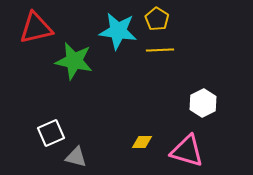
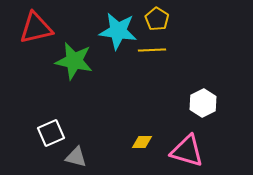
yellow line: moved 8 px left
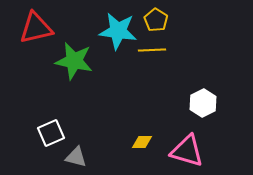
yellow pentagon: moved 1 px left, 1 px down
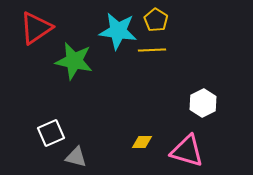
red triangle: rotated 21 degrees counterclockwise
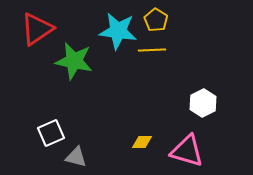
red triangle: moved 1 px right, 1 px down
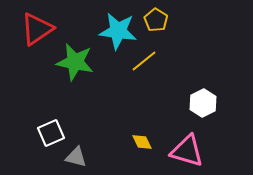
yellow line: moved 8 px left, 11 px down; rotated 36 degrees counterclockwise
green star: moved 1 px right, 1 px down
yellow diamond: rotated 65 degrees clockwise
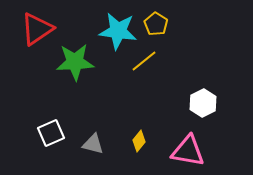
yellow pentagon: moved 4 px down
green star: rotated 15 degrees counterclockwise
yellow diamond: moved 3 px left, 1 px up; rotated 65 degrees clockwise
pink triangle: moved 1 px right; rotated 6 degrees counterclockwise
gray triangle: moved 17 px right, 13 px up
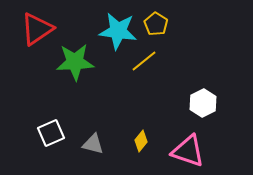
yellow diamond: moved 2 px right
pink triangle: rotated 9 degrees clockwise
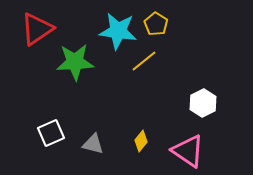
pink triangle: rotated 15 degrees clockwise
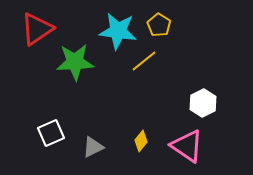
yellow pentagon: moved 3 px right, 1 px down
gray triangle: moved 3 px down; rotated 40 degrees counterclockwise
pink triangle: moved 1 px left, 5 px up
